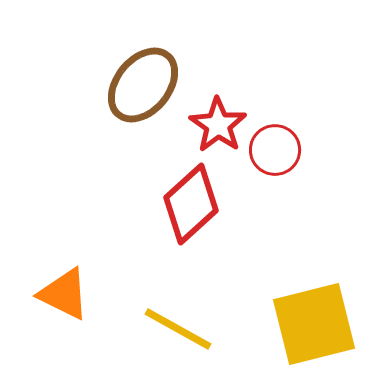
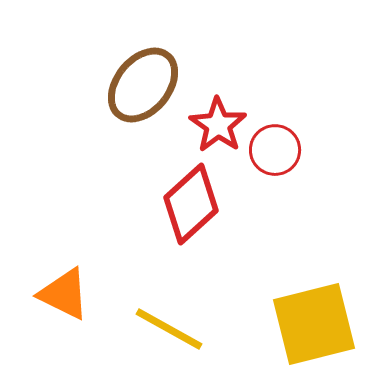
yellow line: moved 9 px left
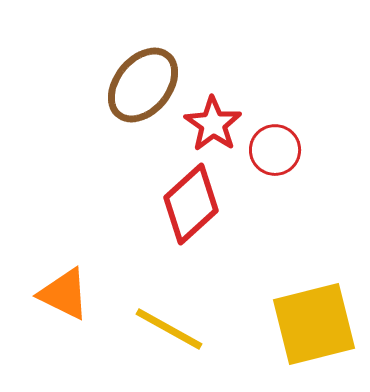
red star: moved 5 px left, 1 px up
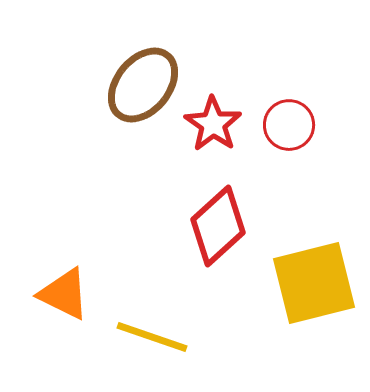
red circle: moved 14 px right, 25 px up
red diamond: moved 27 px right, 22 px down
yellow square: moved 41 px up
yellow line: moved 17 px left, 8 px down; rotated 10 degrees counterclockwise
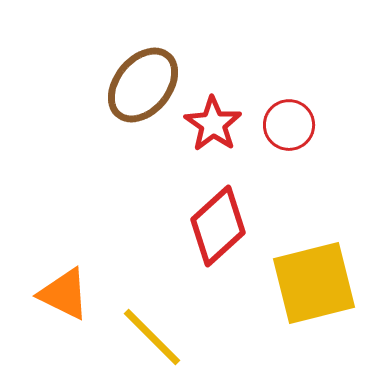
yellow line: rotated 26 degrees clockwise
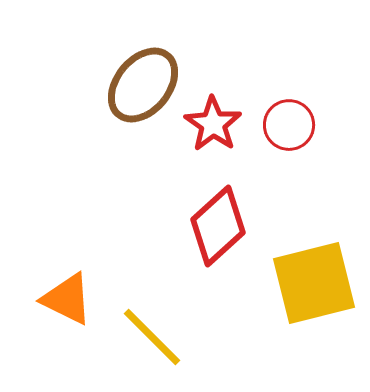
orange triangle: moved 3 px right, 5 px down
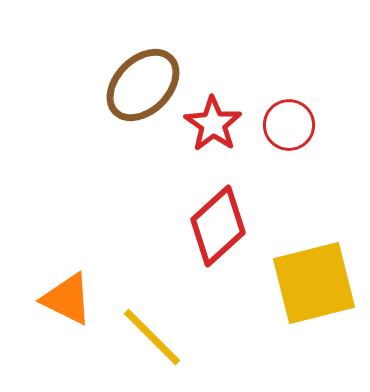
brown ellipse: rotated 6 degrees clockwise
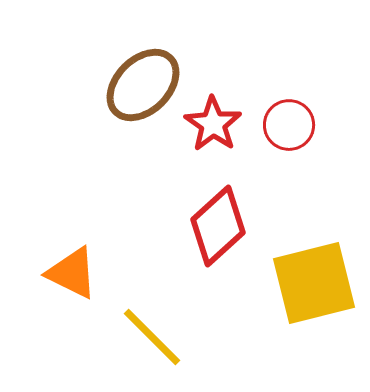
orange triangle: moved 5 px right, 26 px up
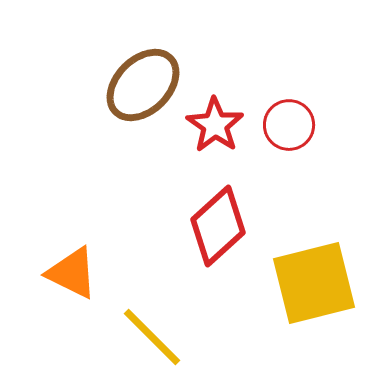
red star: moved 2 px right, 1 px down
